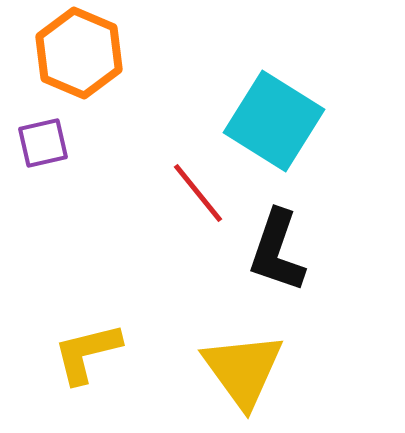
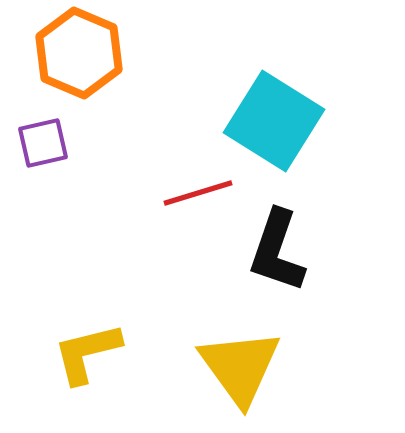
red line: rotated 68 degrees counterclockwise
yellow triangle: moved 3 px left, 3 px up
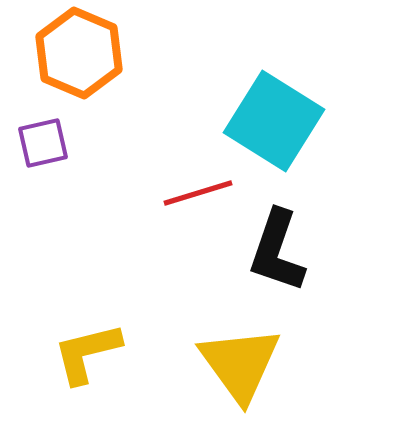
yellow triangle: moved 3 px up
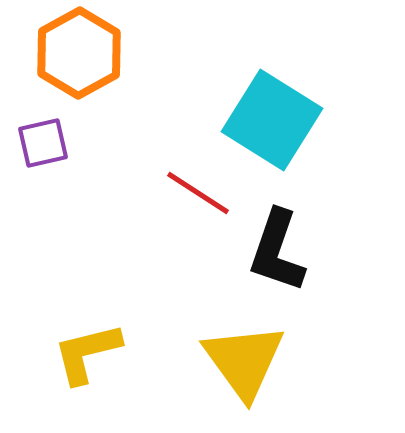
orange hexagon: rotated 8 degrees clockwise
cyan square: moved 2 px left, 1 px up
red line: rotated 50 degrees clockwise
yellow triangle: moved 4 px right, 3 px up
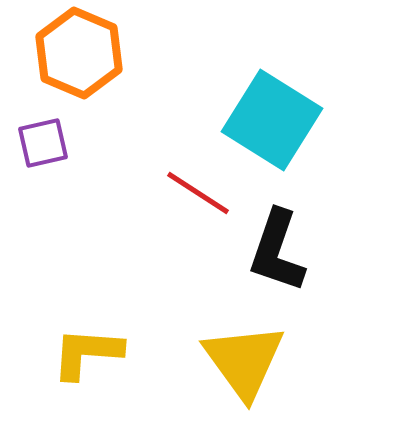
orange hexagon: rotated 8 degrees counterclockwise
yellow L-shape: rotated 18 degrees clockwise
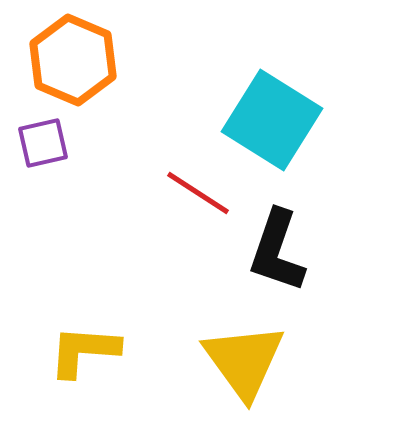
orange hexagon: moved 6 px left, 7 px down
yellow L-shape: moved 3 px left, 2 px up
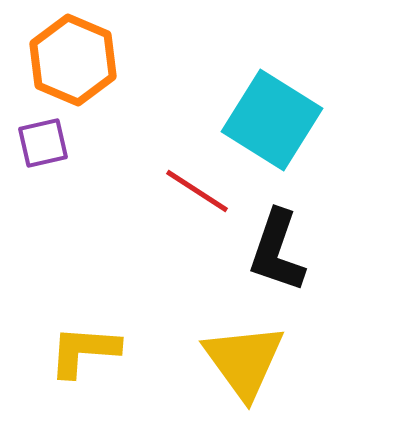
red line: moved 1 px left, 2 px up
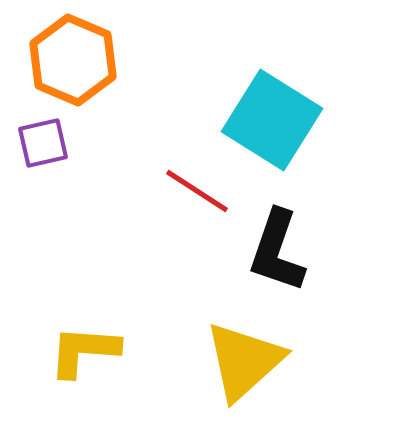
yellow triangle: rotated 24 degrees clockwise
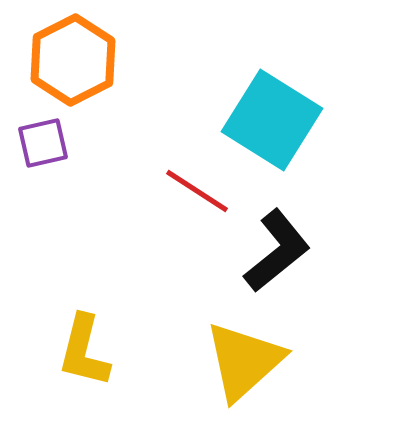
orange hexagon: rotated 10 degrees clockwise
black L-shape: rotated 148 degrees counterclockwise
yellow L-shape: rotated 80 degrees counterclockwise
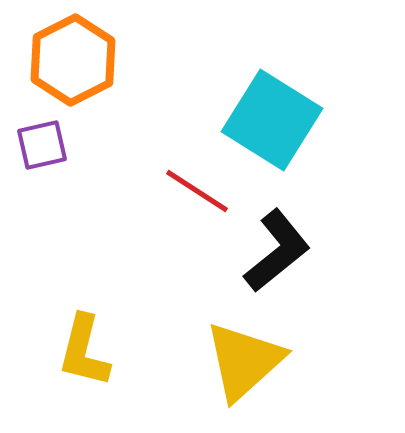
purple square: moved 1 px left, 2 px down
